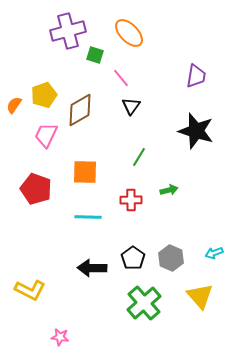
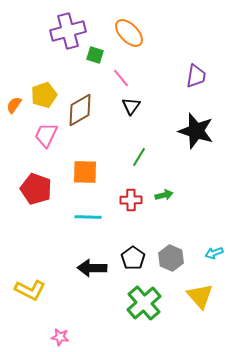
green arrow: moved 5 px left, 5 px down
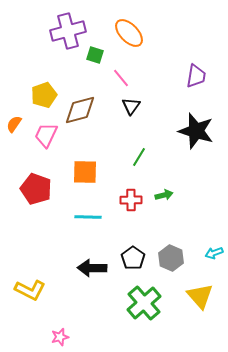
orange semicircle: moved 19 px down
brown diamond: rotated 16 degrees clockwise
pink star: rotated 24 degrees counterclockwise
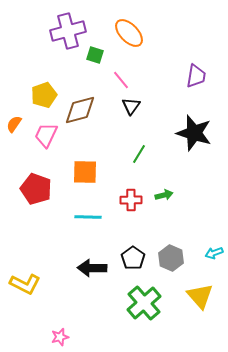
pink line: moved 2 px down
black star: moved 2 px left, 2 px down
green line: moved 3 px up
yellow L-shape: moved 5 px left, 6 px up
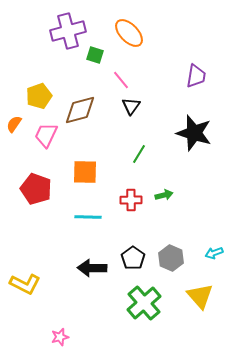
yellow pentagon: moved 5 px left, 1 px down
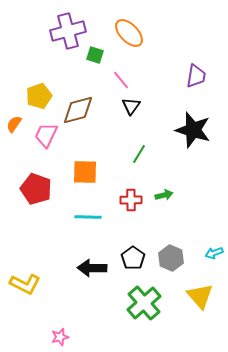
brown diamond: moved 2 px left
black star: moved 1 px left, 3 px up
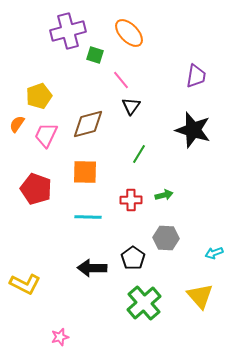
brown diamond: moved 10 px right, 14 px down
orange semicircle: moved 3 px right
gray hexagon: moved 5 px left, 20 px up; rotated 20 degrees counterclockwise
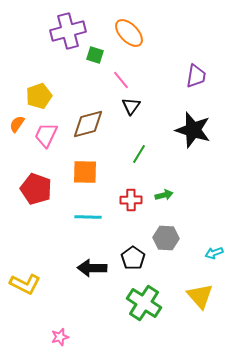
green cross: rotated 16 degrees counterclockwise
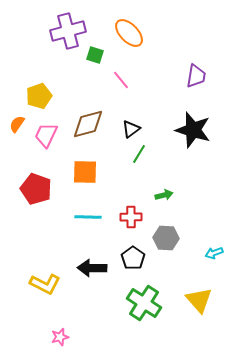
black triangle: moved 23 px down; rotated 18 degrees clockwise
red cross: moved 17 px down
yellow L-shape: moved 20 px right
yellow triangle: moved 1 px left, 4 px down
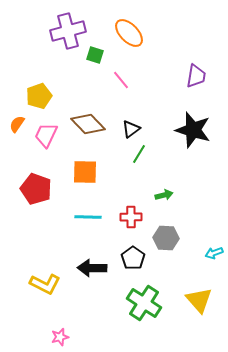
brown diamond: rotated 60 degrees clockwise
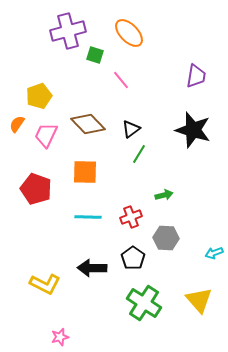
red cross: rotated 20 degrees counterclockwise
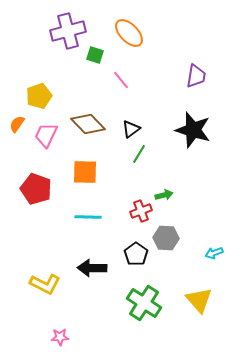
red cross: moved 10 px right, 6 px up
black pentagon: moved 3 px right, 4 px up
pink star: rotated 12 degrees clockwise
